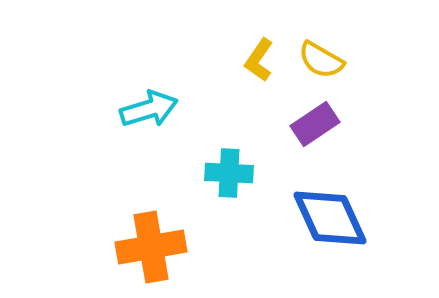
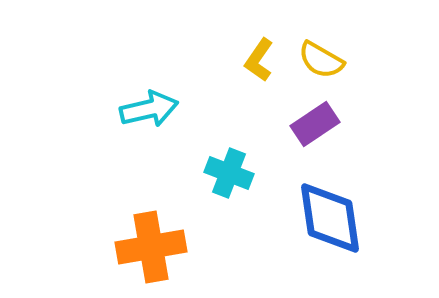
cyan arrow: rotated 4 degrees clockwise
cyan cross: rotated 18 degrees clockwise
blue diamond: rotated 16 degrees clockwise
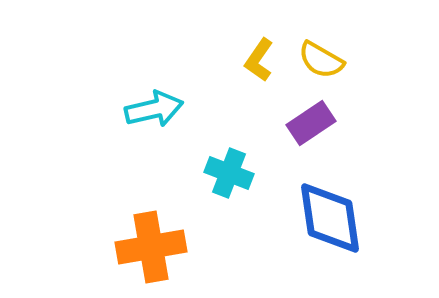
cyan arrow: moved 5 px right
purple rectangle: moved 4 px left, 1 px up
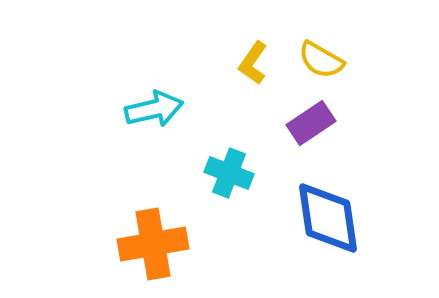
yellow L-shape: moved 6 px left, 3 px down
blue diamond: moved 2 px left
orange cross: moved 2 px right, 3 px up
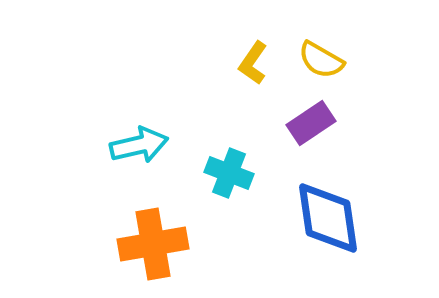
cyan arrow: moved 15 px left, 36 px down
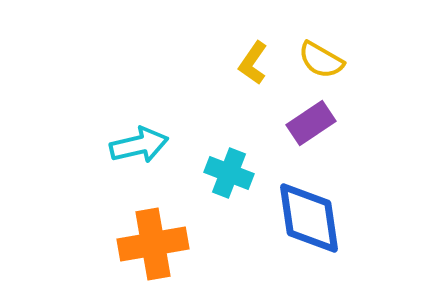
blue diamond: moved 19 px left
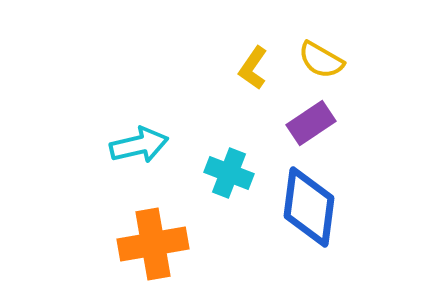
yellow L-shape: moved 5 px down
blue diamond: moved 11 px up; rotated 16 degrees clockwise
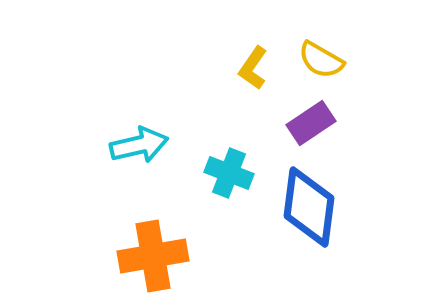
orange cross: moved 12 px down
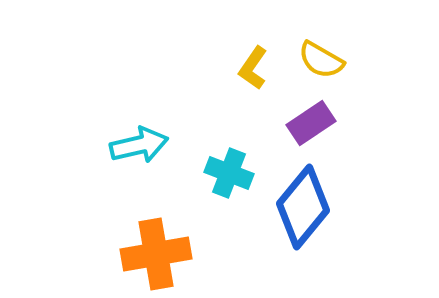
blue diamond: moved 6 px left; rotated 32 degrees clockwise
orange cross: moved 3 px right, 2 px up
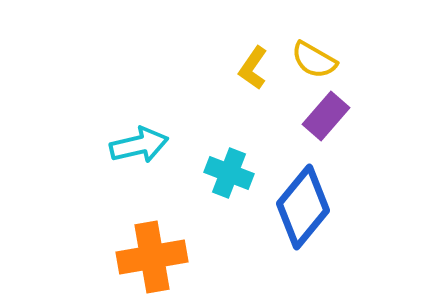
yellow semicircle: moved 7 px left
purple rectangle: moved 15 px right, 7 px up; rotated 15 degrees counterclockwise
orange cross: moved 4 px left, 3 px down
